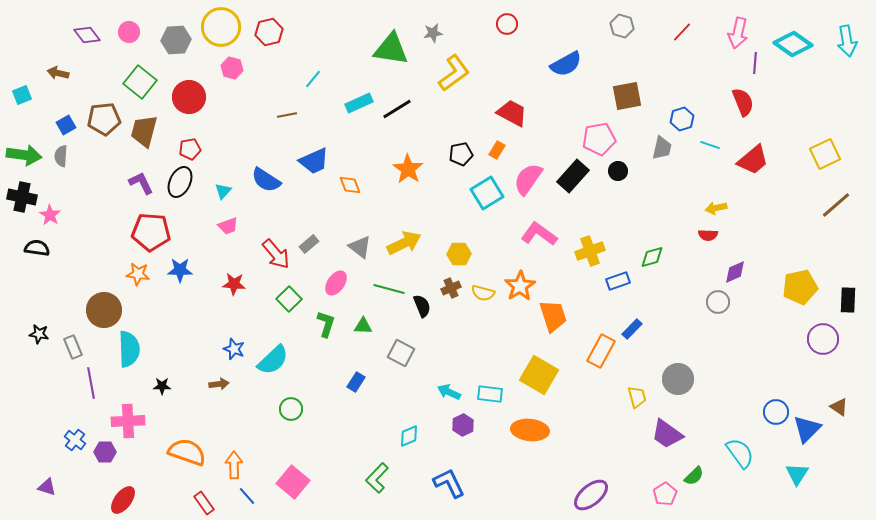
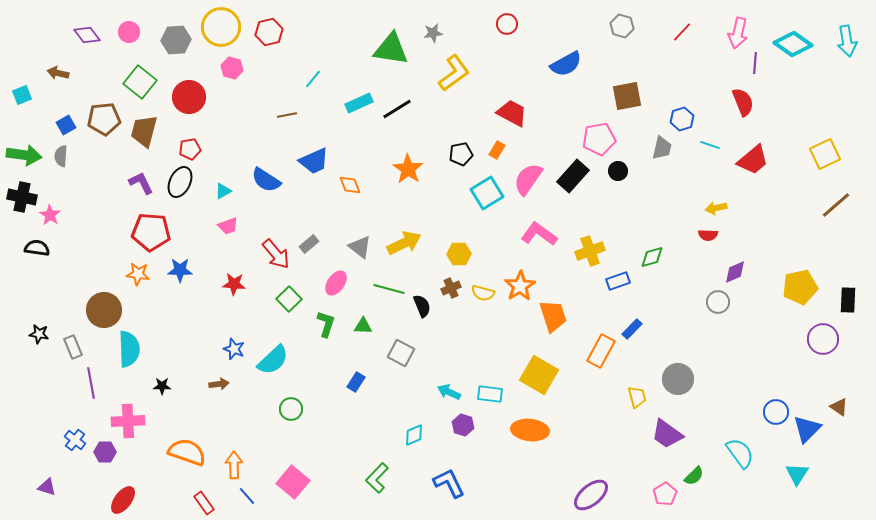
cyan triangle at (223, 191): rotated 18 degrees clockwise
purple hexagon at (463, 425): rotated 15 degrees counterclockwise
cyan diamond at (409, 436): moved 5 px right, 1 px up
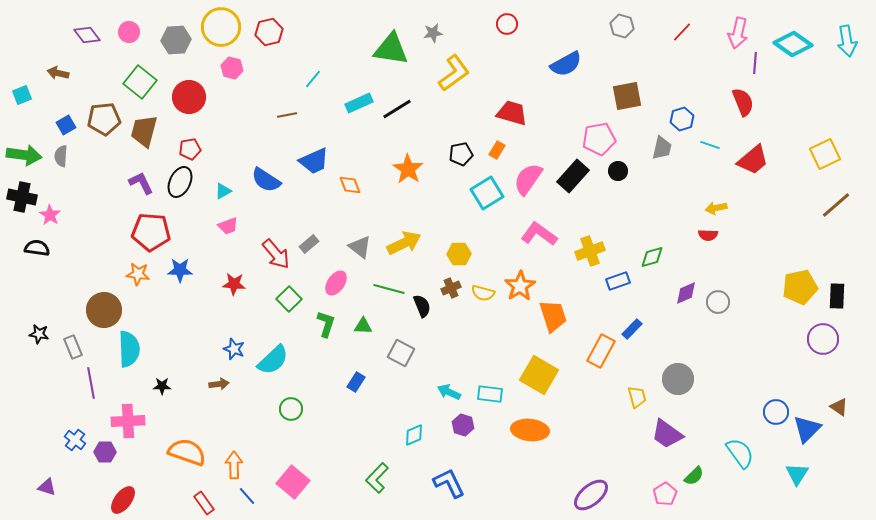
red trapezoid at (512, 113): rotated 12 degrees counterclockwise
purple diamond at (735, 272): moved 49 px left, 21 px down
black rectangle at (848, 300): moved 11 px left, 4 px up
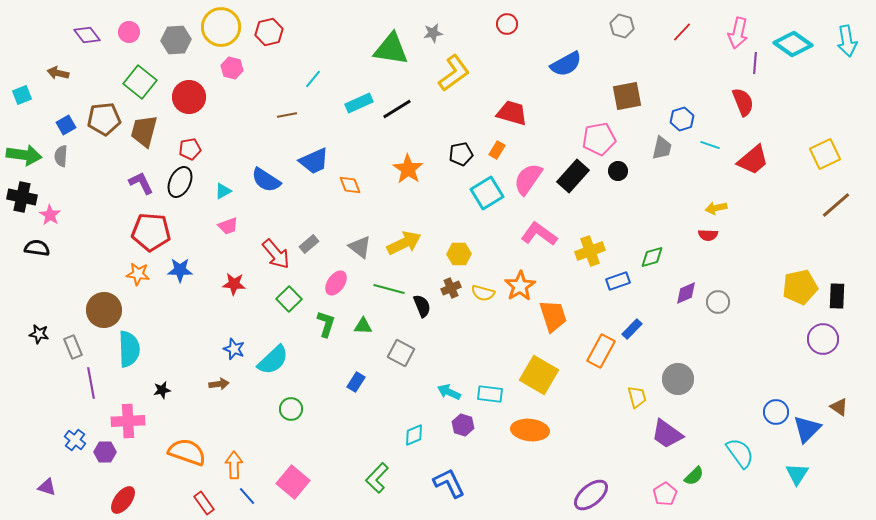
black star at (162, 386): moved 4 px down; rotated 12 degrees counterclockwise
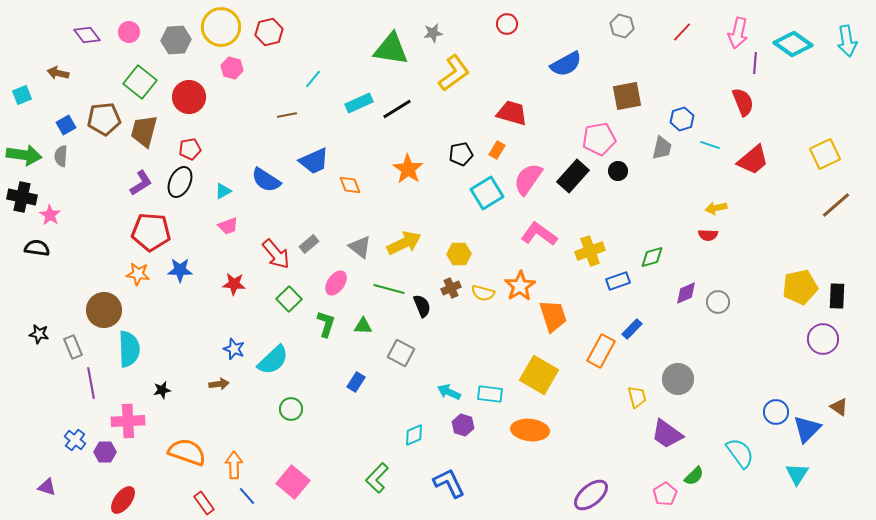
purple L-shape at (141, 183): rotated 84 degrees clockwise
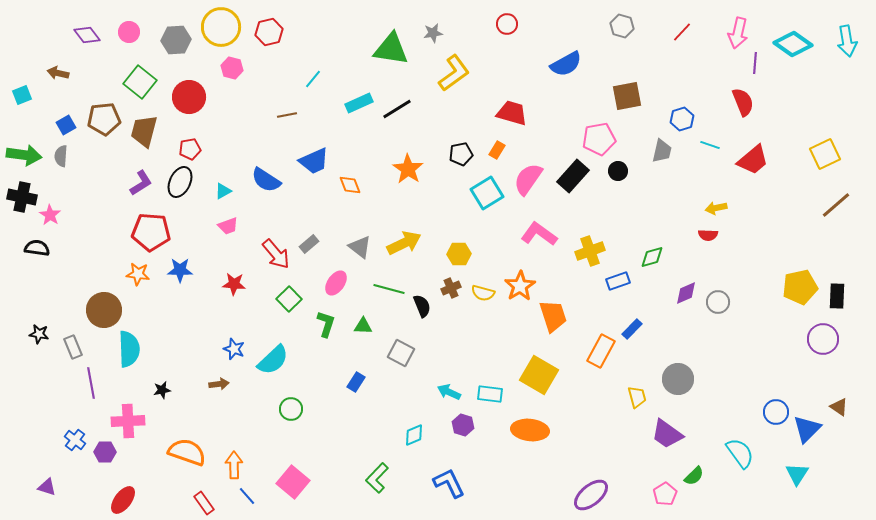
gray trapezoid at (662, 148): moved 3 px down
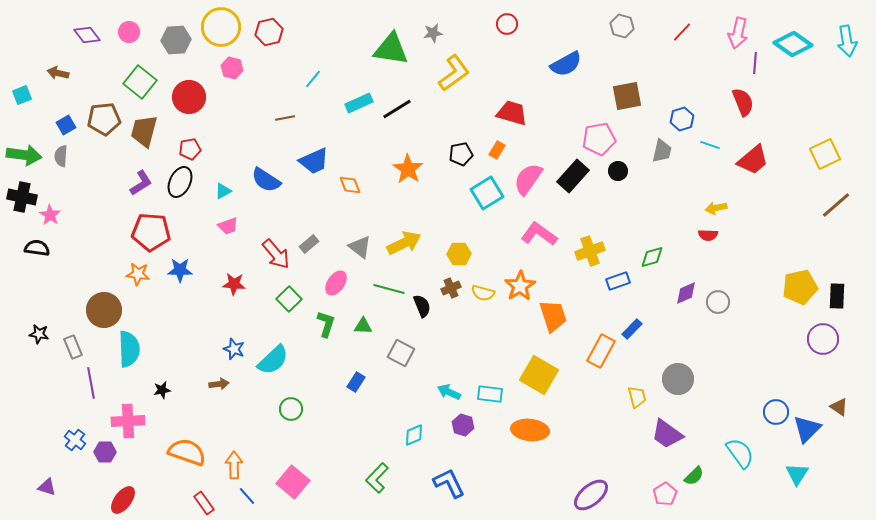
brown line at (287, 115): moved 2 px left, 3 px down
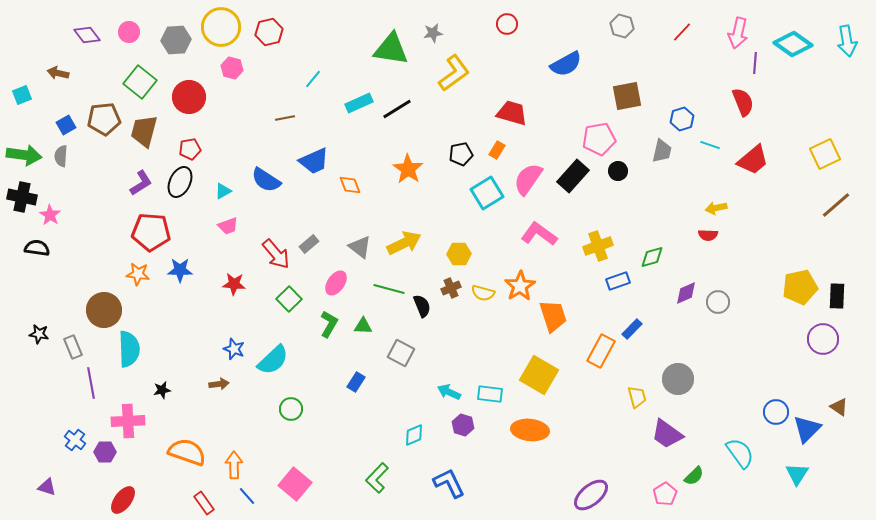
yellow cross at (590, 251): moved 8 px right, 5 px up
green L-shape at (326, 324): moved 3 px right; rotated 12 degrees clockwise
pink square at (293, 482): moved 2 px right, 2 px down
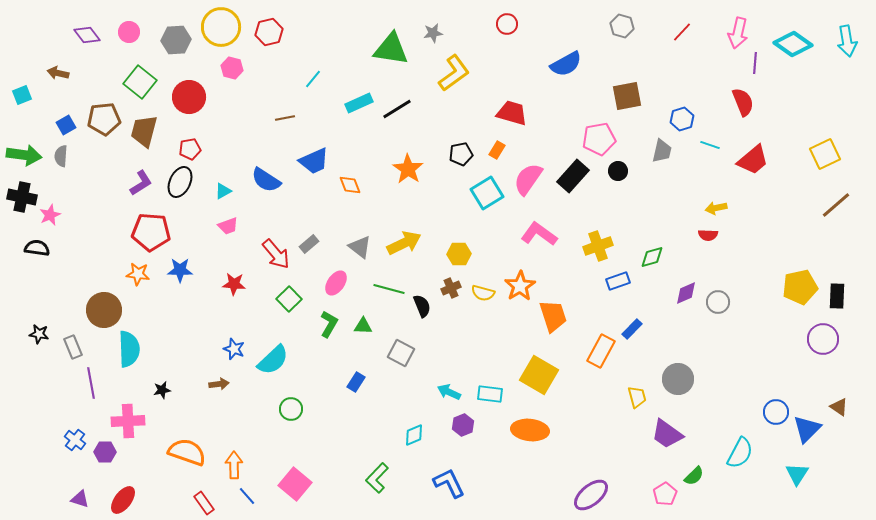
pink star at (50, 215): rotated 15 degrees clockwise
purple hexagon at (463, 425): rotated 20 degrees clockwise
cyan semicircle at (740, 453): rotated 64 degrees clockwise
purple triangle at (47, 487): moved 33 px right, 12 px down
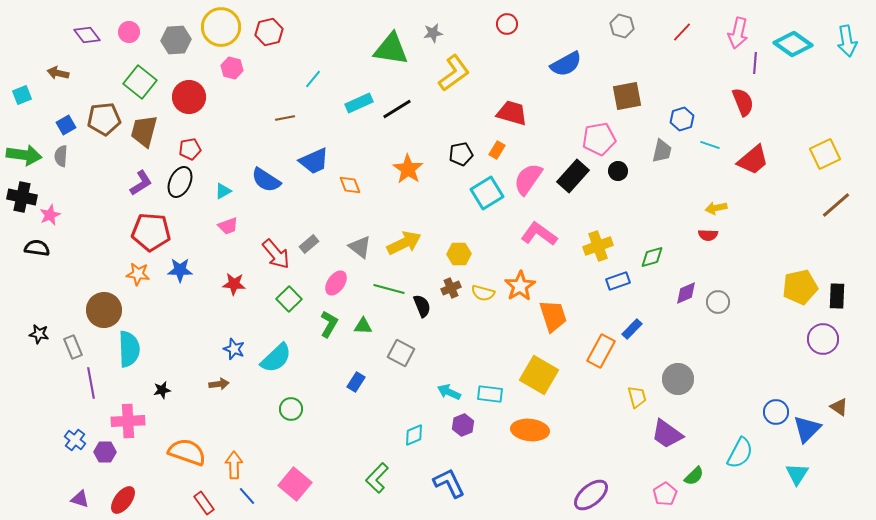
cyan semicircle at (273, 360): moved 3 px right, 2 px up
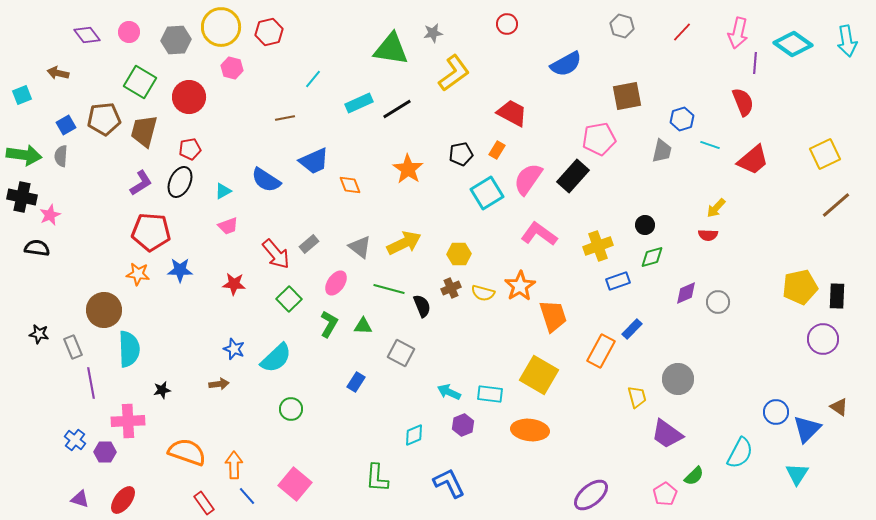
green square at (140, 82): rotated 8 degrees counterclockwise
red trapezoid at (512, 113): rotated 12 degrees clockwise
black circle at (618, 171): moved 27 px right, 54 px down
yellow arrow at (716, 208): rotated 35 degrees counterclockwise
green L-shape at (377, 478): rotated 40 degrees counterclockwise
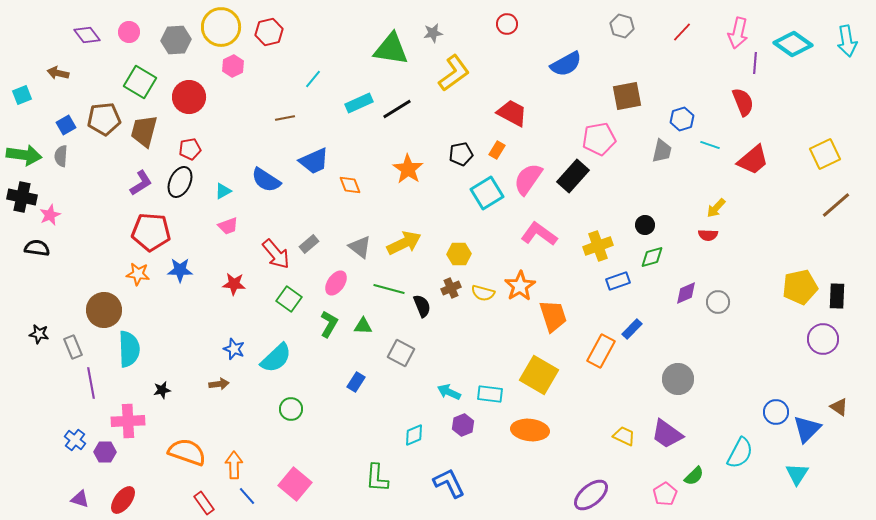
pink hexagon at (232, 68): moved 1 px right, 2 px up; rotated 20 degrees clockwise
green square at (289, 299): rotated 10 degrees counterclockwise
yellow trapezoid at (637, 397): moved 13 px left, 39 px down; rotated 50 degrees counterclockwise
